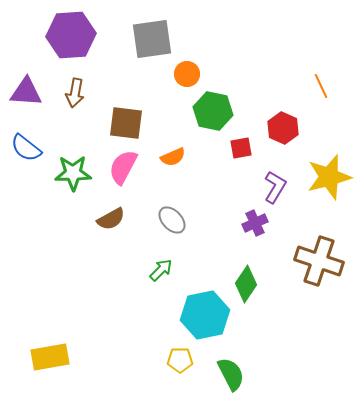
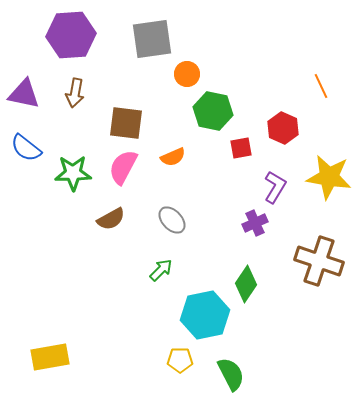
purple triangle: moved 2 px left, 2 px down; rotated 8 degrees clockwise
yellow star: rotated 24 degrees clockwise
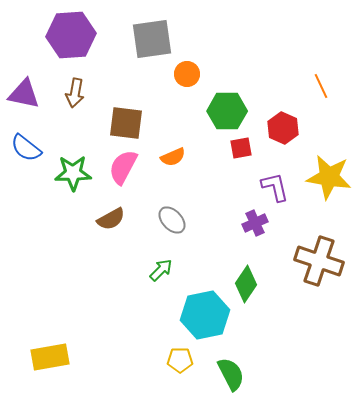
green hexagon: moved 14 px right; rotated 12 degrees counterclockwise
purple L-shape: rotated 44 degrees counterclockwise
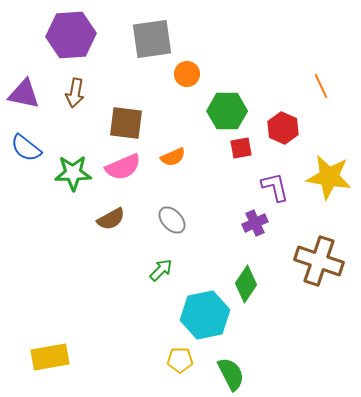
pink semicircle: rotated 141 degrees counterclockwise
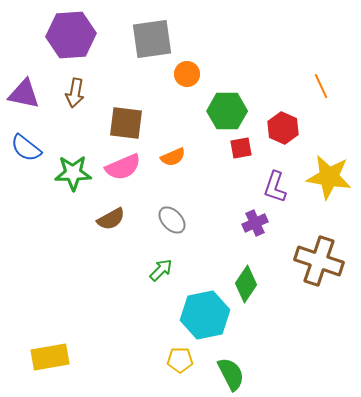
purple L-shape: rotated 148 degrees counterclockwise
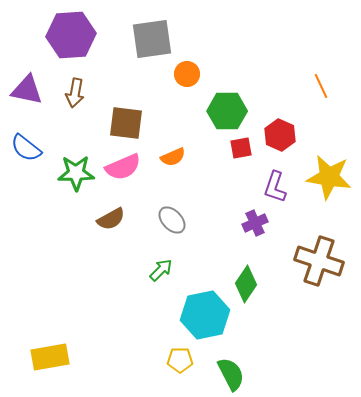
purple triangle: moved 3 px right, 4 px up
red hexagon: moved 3 px left, 7 px down
green star: moved 3 px right
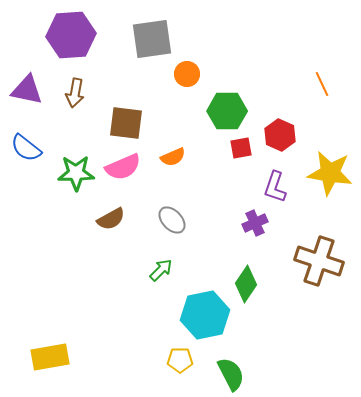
orange line: moved 1 px right, 2 px up
yellow star: moved 1 px right, 4 px up
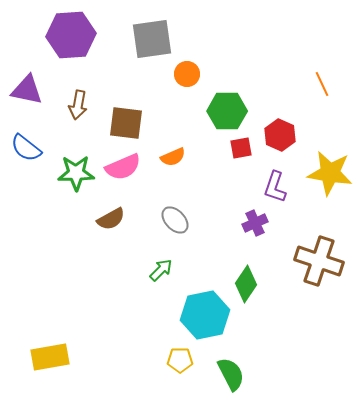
brown arrow: moved 3 px right, 12 px down
gray ellipse: moved 3 px right
